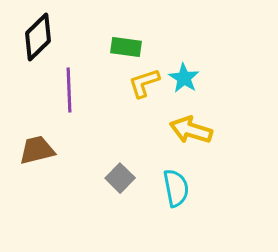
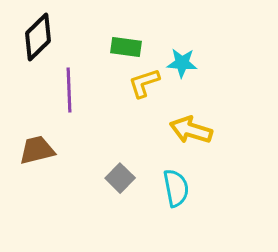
cyan star: moved 2 px left, 15 px up; rotated 28 degrees counterclockwise
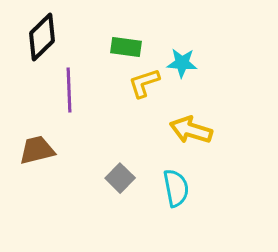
black diamond: moved 4 px right
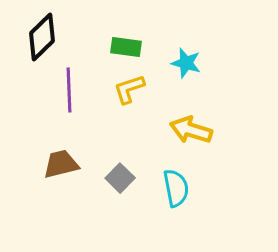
cyan star: moved 4 px right; rotated 12 degrees clockwise
yellow L-shape: moved 15 px left, 6 px down
brown trapezoid: moved 24 px right, 14 px down
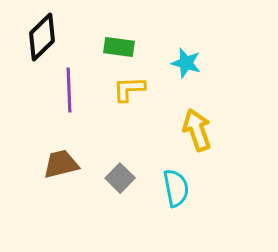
green rectangle: moved 7 px left
yellow L-shape: rotated 16 degrees clockwise
yellow arrow: moved 6 px right; rotated 54 degrees clockwise
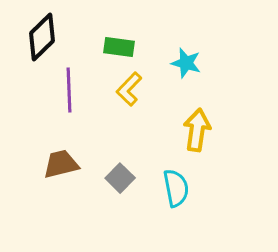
yellow L-shape: rotated 44 degrees counterclockwise
yellow arrow: rotated 27 degrees clockwise
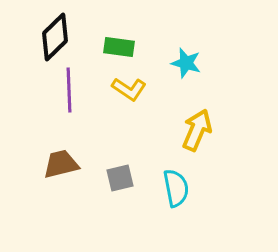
black diamond: moved 13 px right
yellow L-shape: rotated 100 degrees counterclockwise
yellow arrow: rotated 15 degrees clockwise
gray square: rotated 32 degrees clockwise
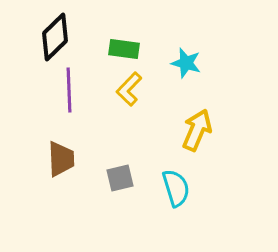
green rectangle: moved 5 px right, 2 px down
yellow L-shape: rotated 100 degrees clockwise
brown trapezoid: moved 5 px up; rotated 102 degrees clockwise
cyan semicircle: rotated 6 degrees counterclockwise
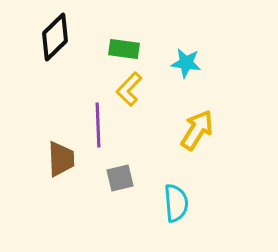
cyan star: rotated 8 degrees counterclockwise
purple line: moved 29 px right, 35 px down
yellow arrow: rotated 9 degrees clockwise
cyan semicircle: moved 15 px down; rotated 12 degrees clockwise
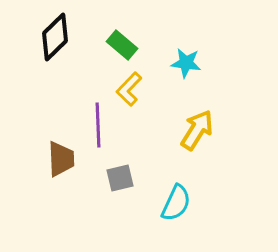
green rectangle: moved 2 px left, 4 px up; rotated 32 degrees clockwise
cyan semicircle: rotated 30 degrees clockwise
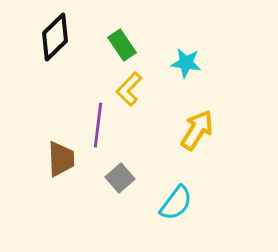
green rectangle: rotated 16 degrees clockwise
purple line: rotated 9 degrees clockwise
gray square: rotated 28 degrees counterclockwise
cyan semicircle: rotated 12 degrees clockwise
